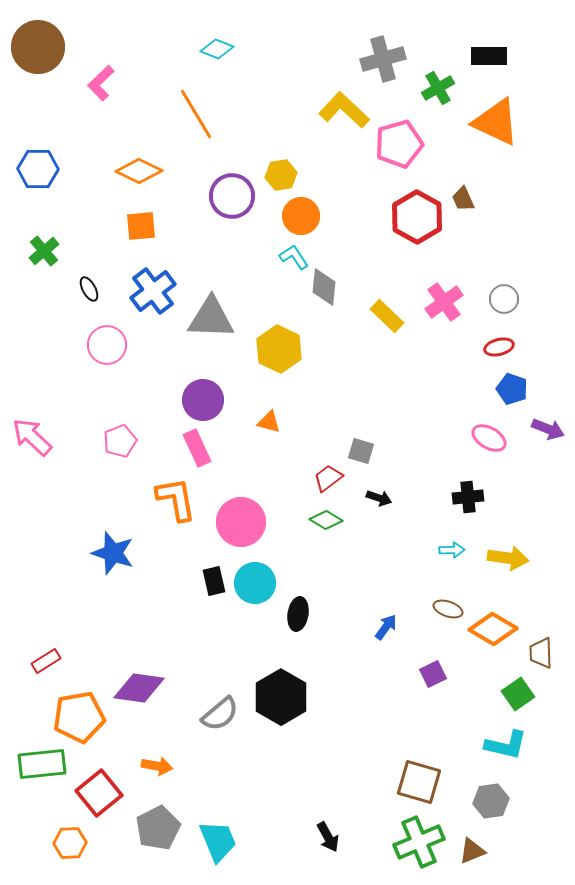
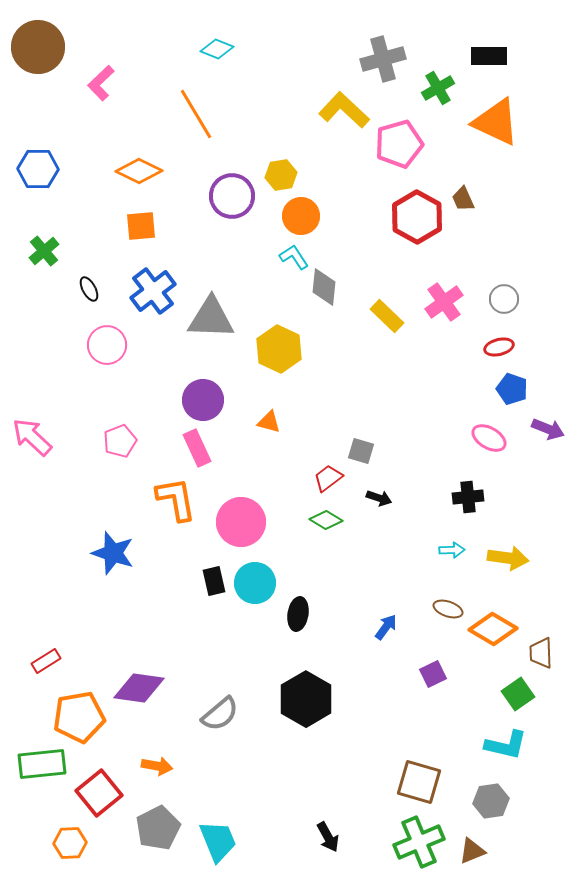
black hexagon at (281, 697): moved 25 px right, 2 px down
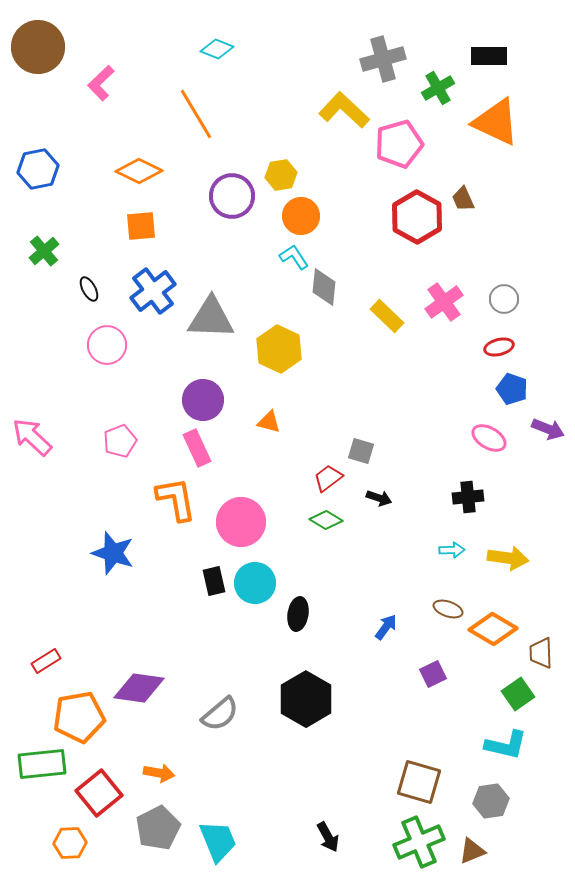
blue hexagon at (38, 169): rotated 12 degrees counterclockwise
orange arrow at (157, 766): moved 2 px right, 7 px down
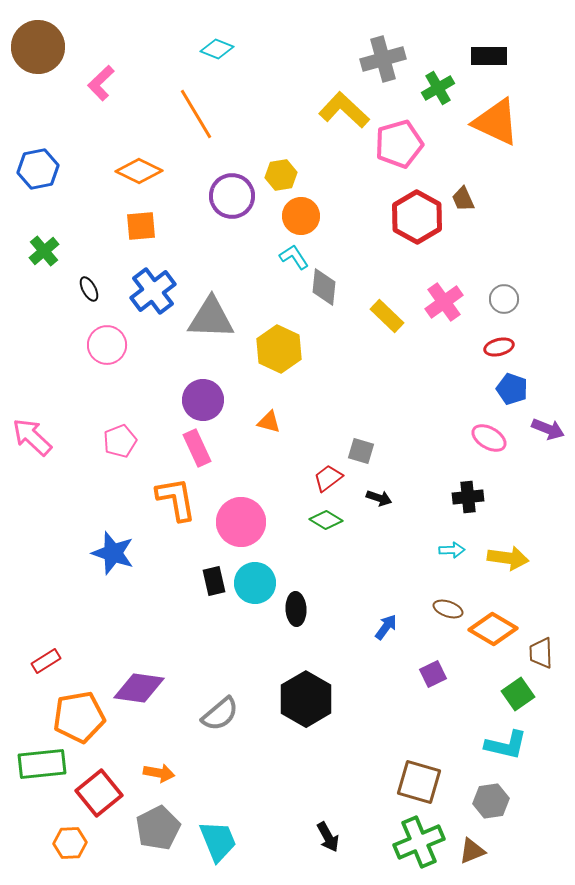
black ellipse at (298, 614): moved 2 px left, 5 px up; rotated 12 degrees counterclockwise
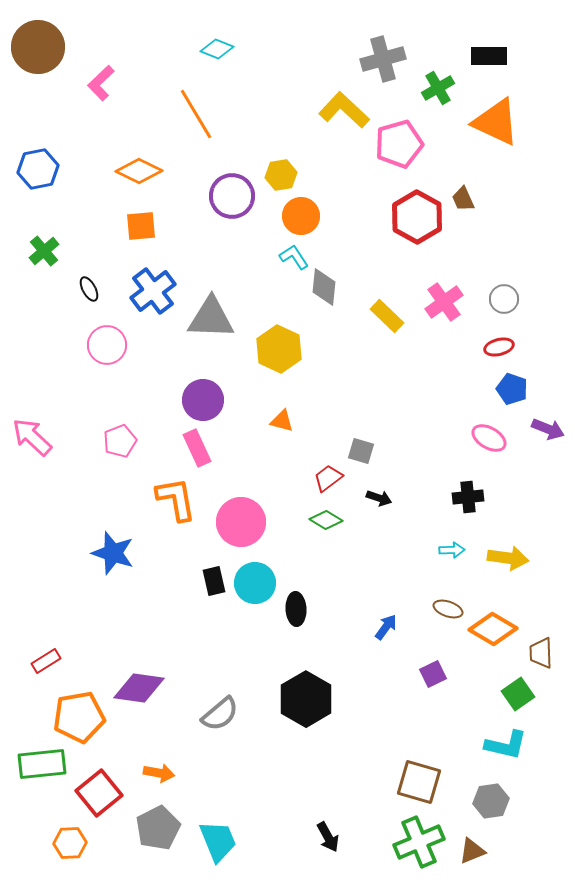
orange triangle at (269, 422): moved 13 px right, 1 px up
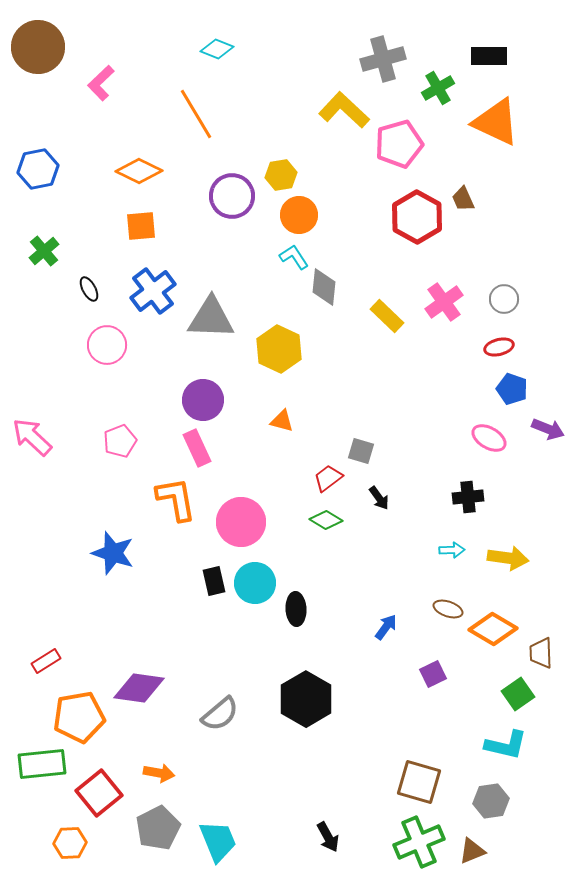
orange circle at (301, 216): moved 2 px left, 1 px up
black arrow at (379, 498): rotated 35 degrees clockwise
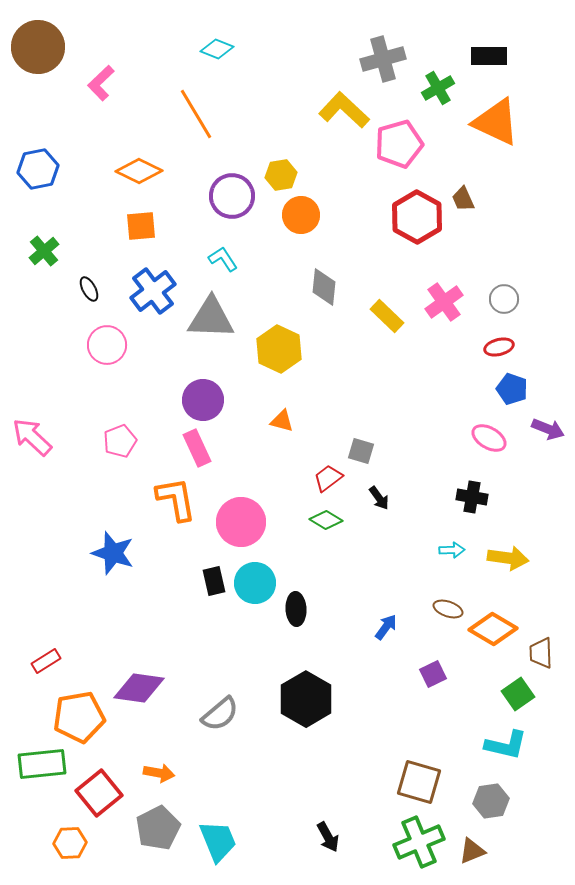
orange circle at (299, 215): moved 2 px right
cyan L-shape at (294, 257): moved 71 px left, 2 px down
black cross at (468, 497): moved 4 px right; rotated 16 degrees clockwise
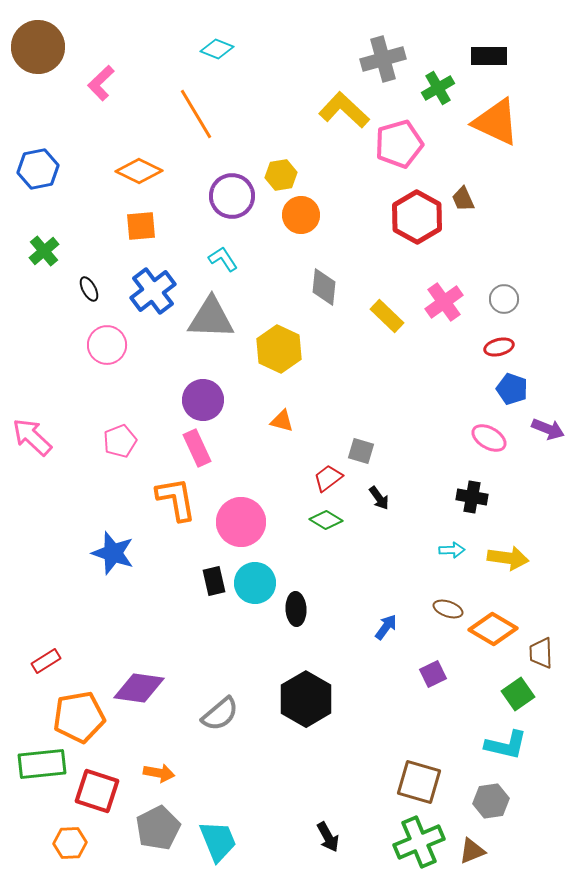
red square at (99, 793): moved 2 px left, 2 px up; rotated 33 degrees counterclockwise
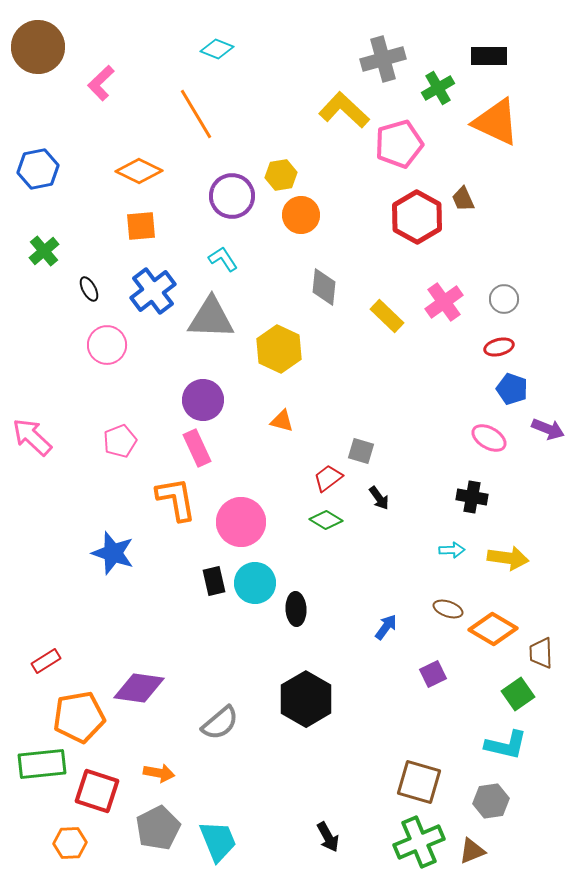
gray semicircle at (220, 714): moved 9 px down
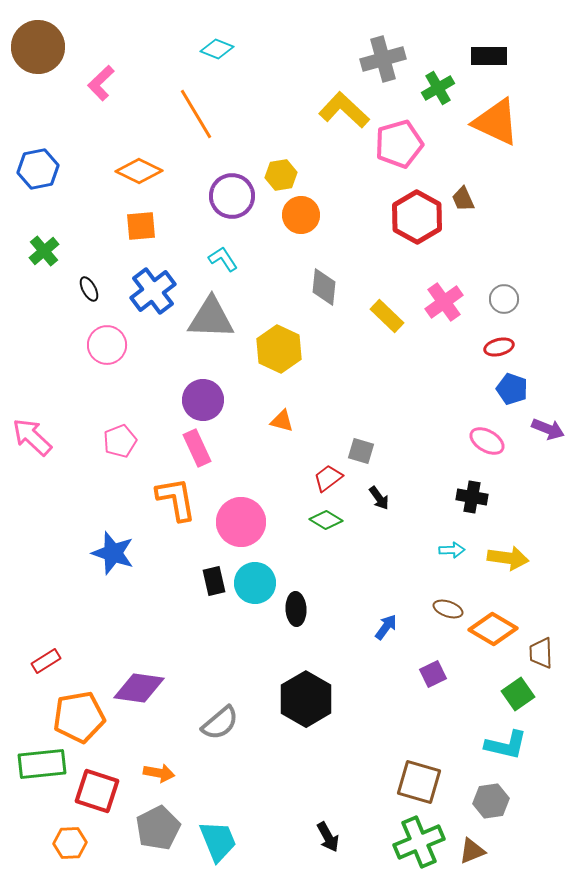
pink ellipse at (489, 438): moved 2 px left, 3 px down
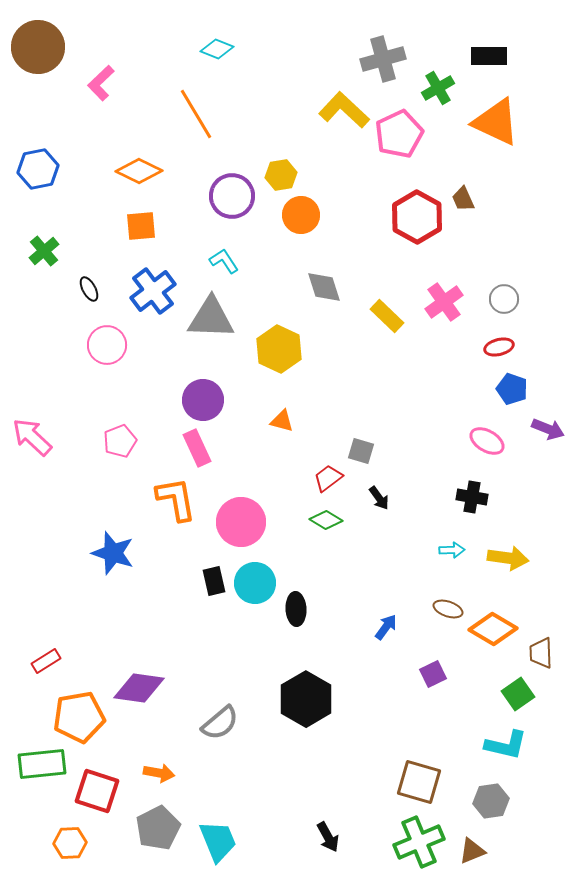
pink pentagon at (399, 144): moved 10 px up; rotated 9 degrees counterclockwise
cyan L-shape at (223, 259): moved 1 px right, 2 px down
gray diamond at (324, 287): rotated 24 degrees counterclockwise
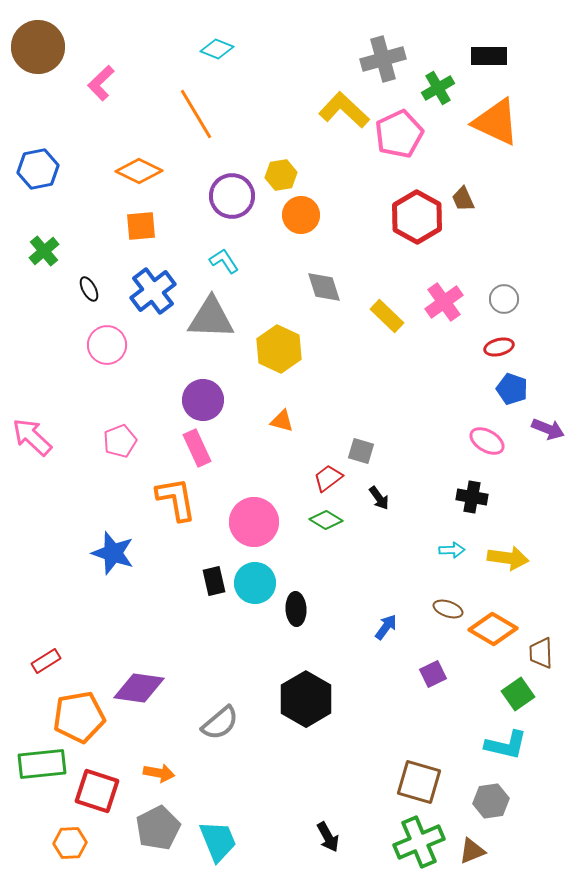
pink circle at (241, 522): moved 13 px right
